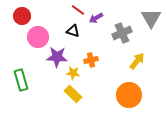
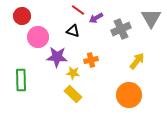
gray cross: moved 1 px left, 4 px up
green rectangle: rotated 15 degrees clockwise
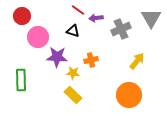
purple arrow: rotated 24 degrees clockwise
yellow rectangle: moved 1 px down
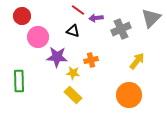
gray triangle: rotated 15 degrees clockwise
green rectangle: moved 2 px left, 1 px down
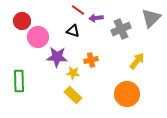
red circle: moved 5 px down
orange circle: moved 2 px left, 1 px up
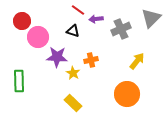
purple arrow: moved 1 px down
yellow star: rotated 24 degrees clockwise
yellow rectangle: moved 8 px down
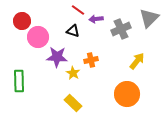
gray triangle: moved 2 px left
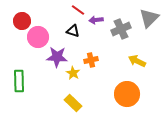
purple arrow: moved 1 px down
yellow arrow: rotated 102 degrees counterclockwise
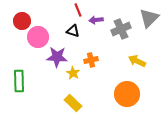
red line: rotated 32 degrees clockwise
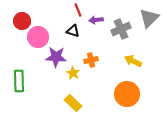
purple star: moved 1 px left
yellow arrow: moved 4 px left
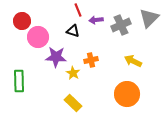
gray cross: moved 4 px up
